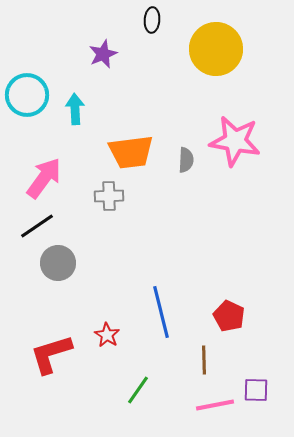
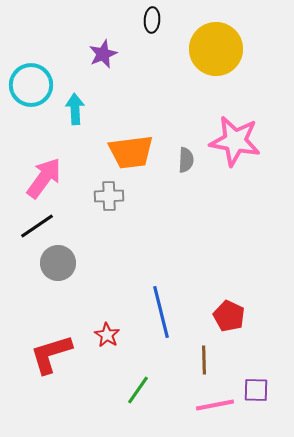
cyan circle: moved 4 px right, 10 px up
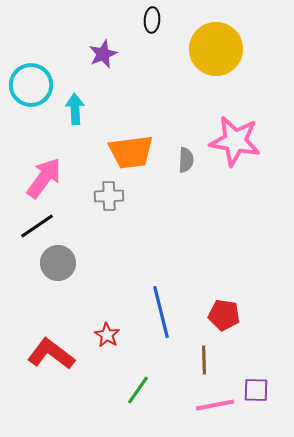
red pentagon: moved 5 px left, 1 px up; rotated 16 degrees counterclockwise
red L-shape: rotated 54 degrees clockwise
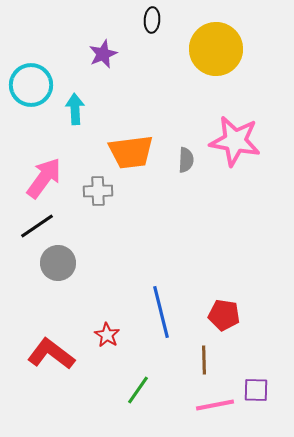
gray cross: moved 11 px left, 5 px up
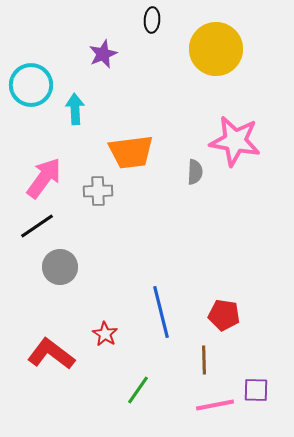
gray semicircle: moved 9 px right, 12 px down
gray circle: moved 2 px right, 4 px down
red star: moved 2 px left, 1 px up
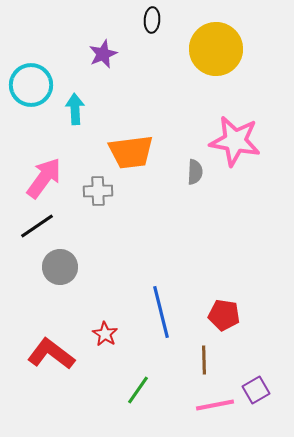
purple square: rotated 32 degrees counterclockwise
